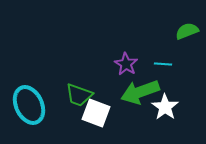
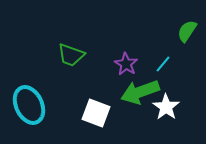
green semicircle: rotated 35 degrees counterclockwise
cyan line: rotated 54 degrees counterclockwise
green trapezoid: moved 8 px left, 40 px up
white star: moved 1 px right
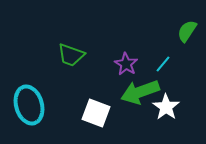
cyan ellipse: rotated 9 degrees clockwise
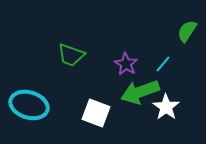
cyan ellipse: rotated 57 degrees counterclockwise
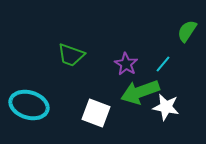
white star: rotated 24 degrees counterclockwise
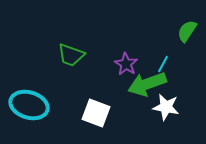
cyan line: rotated 12 degrees counterclockwise
green arrow: moved 7 px right, 8 px up
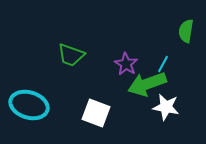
green semicircle: moved 1 px left; rotated 25 degrees counterclockwise
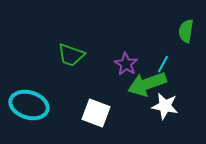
white star: moved 1 px left, 1 px up
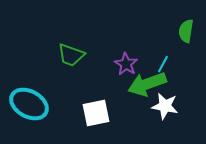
cyan ellipse: moved 1 px up; rotated 12 degrees clockwise
white square: rotated 32 degrees counterclockwise
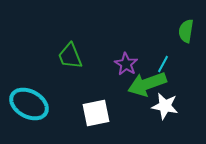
green trapezoid: moved 1 px left, 1 px down; rotated 48 degrees clockwise
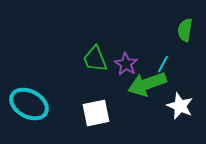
green semicircle: moved 1 px left, 1 px up
green trapezoid: moved 25 px right, 3 px down
white star: moved 15 px right; rotated 12 degrees clockwise
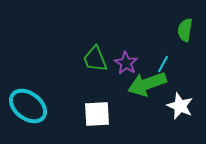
purple star: moved 1 px up
cyan ellipse: moved 1 px left, 2 px down; rotated 9 degrees clockwise
white square: moved 1 px right, 1 px down; rotated 8 degrees clockwise
